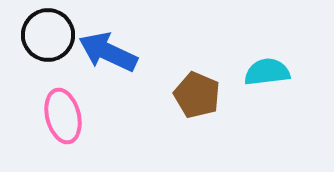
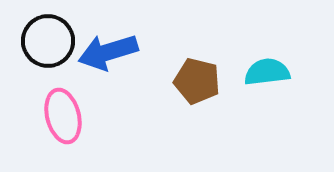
black circle: moved 6 px down
blue arrow: rotated 42 degrees counterclockwise
brown pentagon: moved 14 px up; rotated 9 degrees counterclockwise
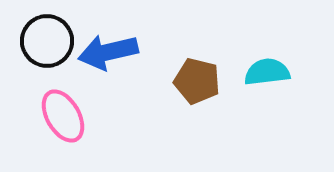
black circle: moved 1 px left
blue arrow: rotated 4 degrees clockwise
pink ellipse: rotated 16 degrees counterclockwise
